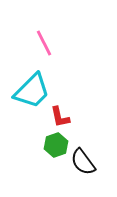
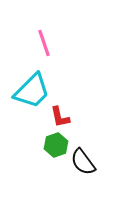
pink line: rotated 8 degrees clockwise
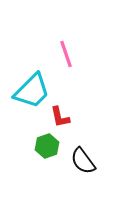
pink line: moved 22 px right, 11 px down
green hexagon: moved 9 px left, 1 px down
black semicircle: moved 1 px up
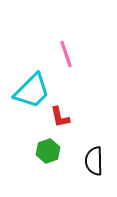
green hexagon: moved 1 px right, 5 px down
black semicircle: moved 11 px right; rotated 36 degrees clockwise
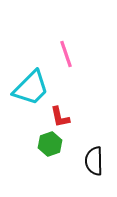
cyan trapezoid: moved 1 px left, 3 px up
green hexagon: moved 2 px right, 7 px up
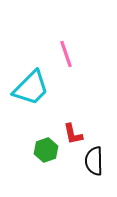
red L-shape: moved 13 px right, 17 px down
green hexagon: moved 4 px left, 6 px down
